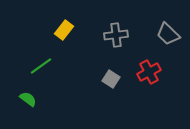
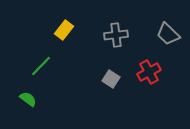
green line: rotated 10 degrees counterclockwise
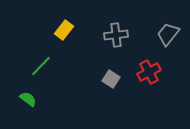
gray trapezoid: rotated 85 degrees clockwise
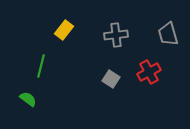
gray trapezoid: rotated 55 degrees counterclockwise
green line: rotated 30 degrees counterclockwise
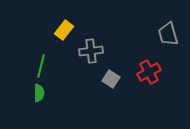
gray cross: moved 25 px left, 16 px down
green semicircle: moved 11 px right, 6 px up; rotated 54 degrees clockwise
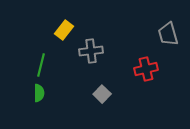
green line: moved 1 px up
red cross: moved 3 px left, 3 px up; rotated 15 degrees clockwise
gray square: moved 9 px left, 15 px down; rotated 12 degrees clockwise
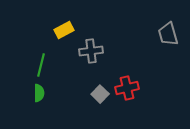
yellow rectangle: rotated 24 degrees clockwise
red cross: moved 19 px left, 19 px down
gray square: moved 2 px left
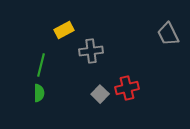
gray trapezoid: rotated 10 degrees counterclockwise
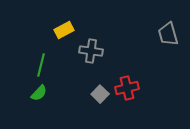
gray trapezoid: rotated 10 degrees clockwise
gray cross: rotated 15 degrees clockwise
green semicircle: rotated 42 degrees clockwise
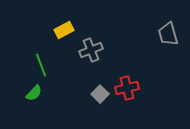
gray cross: moved 1 px up; rotated 30 degrees counterclockwise
green line: rotated 35 degrees counterclockwise
green semicircle: moved 5 px left
